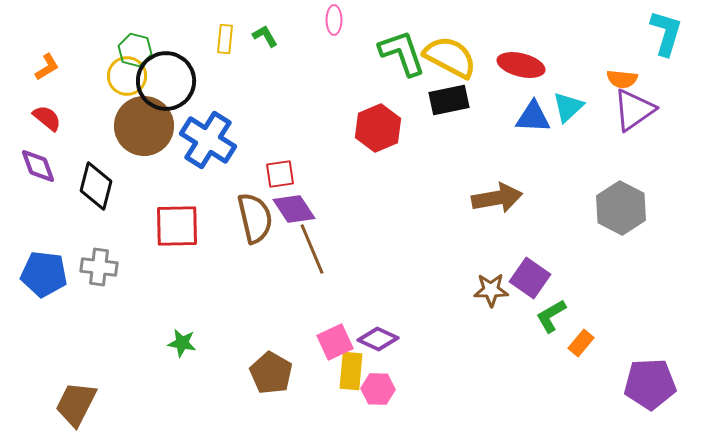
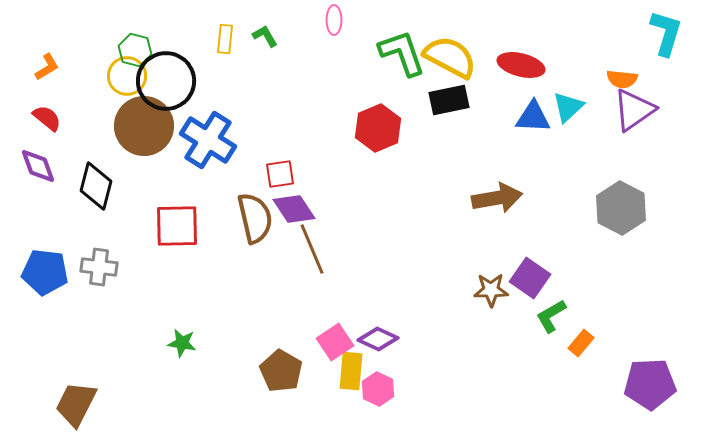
blue pentagon at (44, 274): moved 1 px right, 2 px up
pink square at (335, 342): rotated 9 degrees counterclockwise
brown pentagon at (271, 373): moved 10 px right, 2 px up
pink hexagon at (378, 389): rotated 24 degrees clockwise
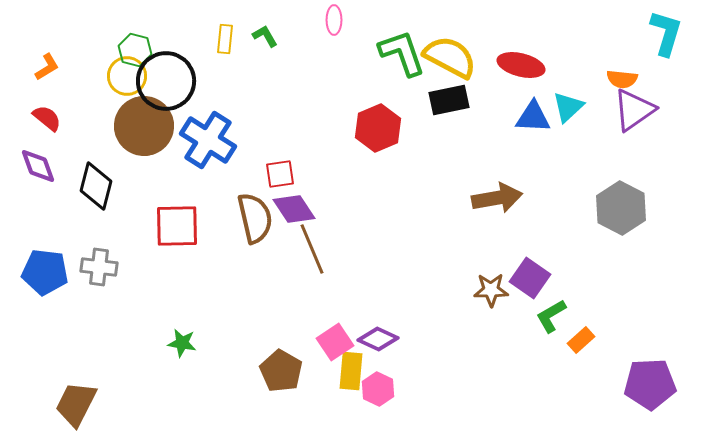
orange rectangle at (581, 343): moved 3 px up; rotated 8 degrees clockwise
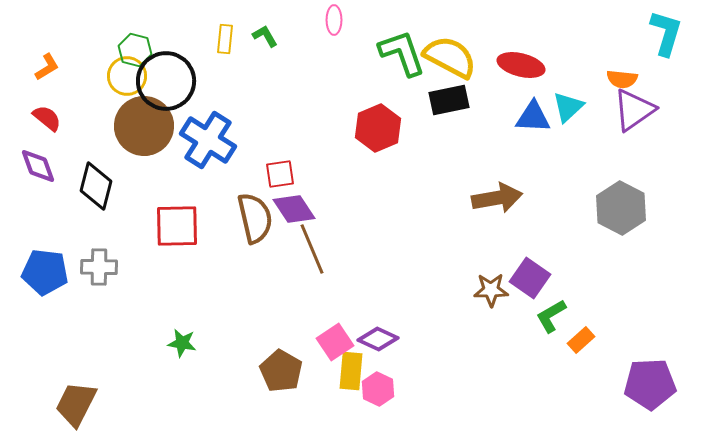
gray cross at (99, 267): rotated 6 degrees counterclockwise
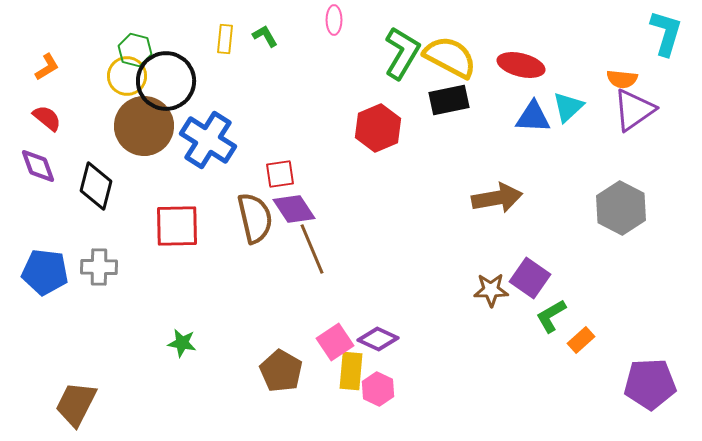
green L-shape at (402, 53): rotated 50 degrees clockwise
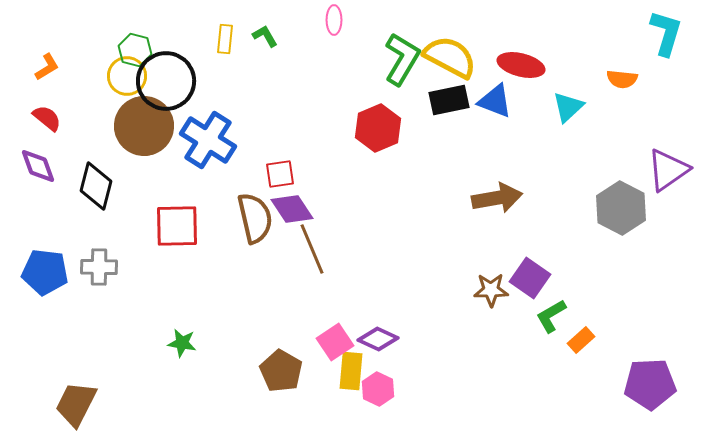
green L-shape at (402, 53): moved 6 px down
purple triangle at (634, 110): moved 34 px right, 60 px down
blue triangle at (533, 117): moved 38 px left, 16 px up; rotated 18 degrees clockwise
purple diamond at (294, 209): moved 2 px left
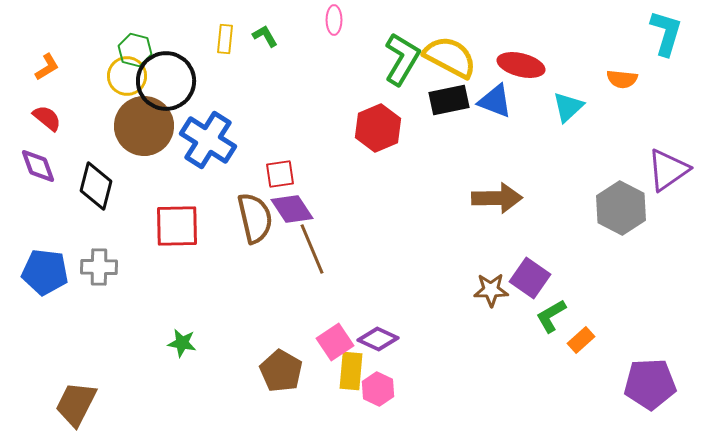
brown arrow at (497, 198): rotated 9 degrees clockwise
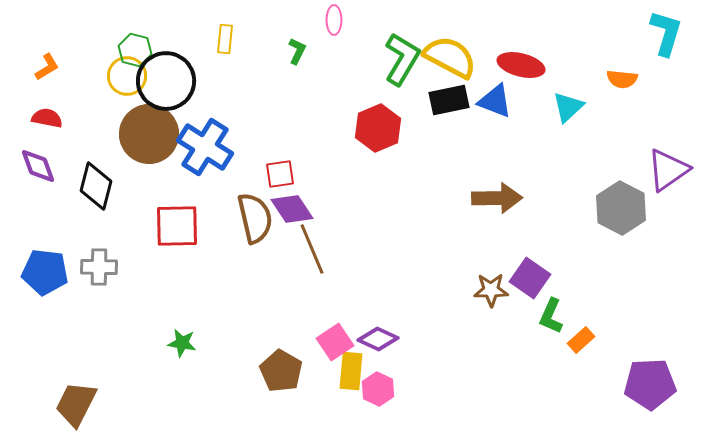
green L-shape at (265, 36): moved 32 px right, 15 px down; rotated 56 degrees clockwise
red semicircle at (47, 118): rotated 28 degrees counterclockwise
brown circle at (144, 126): moved 5 px right, 8 px down
blue cross at (208, 140): moved 3 px left, 7 px down
green L-shape at (551, 316): rotated 36 degrees counterclockwise
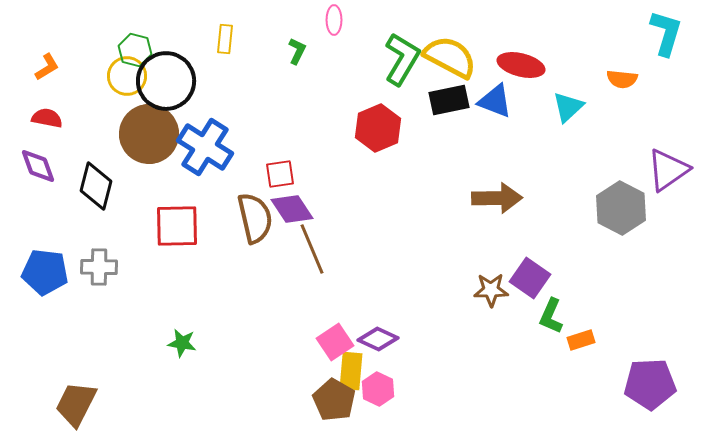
orange rectangle at (581, 340): rotated 24 degrees clockwise
brown pentagon at (281, 371): moved 53 px right, 29 px down
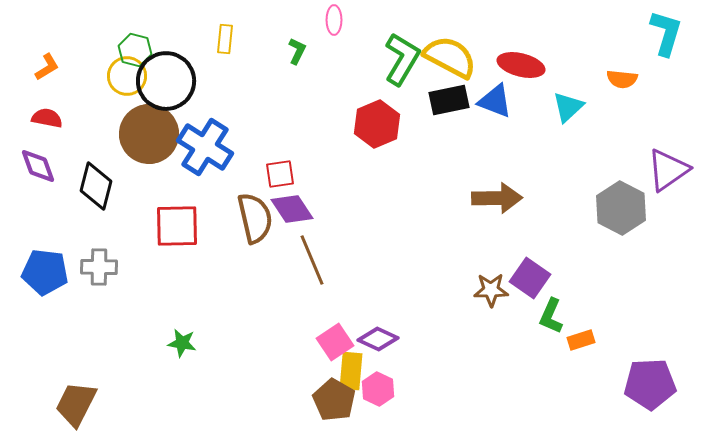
red hexagon at (378, 128): moved 1 px left, 4 px up
brown line at (312, 249): moved 11 px down
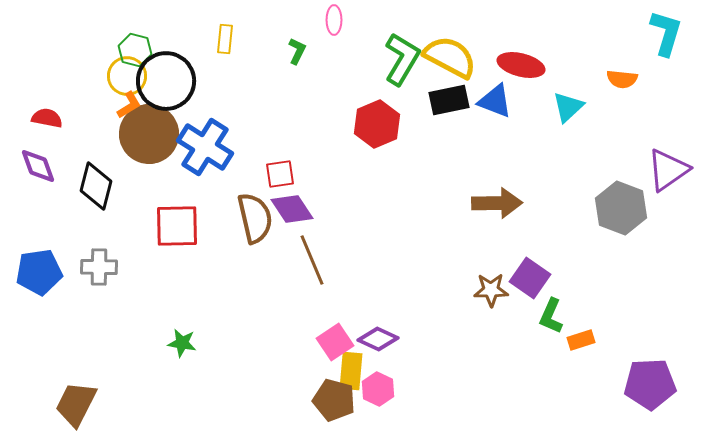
orange L-shape at (47, 67): moved 82 px right, 38 px down
brown arrow at (497, 198): moved 5 px down
gray hexagon at (621, 208): rotated 6 degrees counterclockwise
blue pentagon at (45, 272): moved 6 px left; rotated 15 degrees counterclockwise
brown pentagon at (334, 400): rotated 15 degrees counterclockwise
